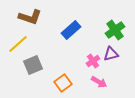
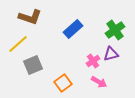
blue rectangle: moved 2 px right, 1 px up
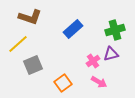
green cross: rotated 18 degrees clockwise
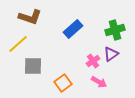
purple triangle: rotated 21 degrees counterclockwise
gray square: moved 1 px down; rotated 24 degrees clockwise
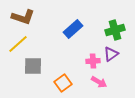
brown L-shape: moved 7 px left
pink cross: rotated 32 degrees clockwise
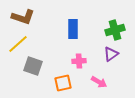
blue rectangle: rotated 48 degrees counterclockwise
pink cross: moved 14 px left
gray square: rotated 18 degrees clockwise
orange square: rotated 24 degrees clockwise
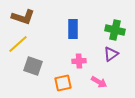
green cross: rotated 30 degrees clockwise
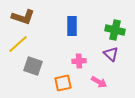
blue rectangle: moved 1 px left, 3 px up
purple triangle: rotated 42 degrees counterclockwise
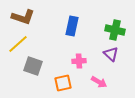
blue rectangle: rotated 12 degrees clockwise
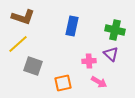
pink cross: moved 10 px right
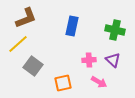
brown L-shape: moved 3 px right, 1 px down; rotated 40 degrees counterclockwise
purple triangle: moved 2 px right, 6 px down
pink cross: moved 1 px up
gray square: rotated 18 degrees clockwise
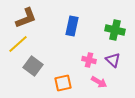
pink cross: rotated 16 degrees clockwise
